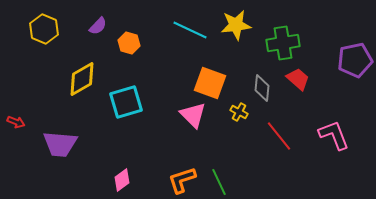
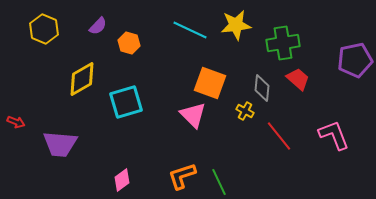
yellow cross: moved 6 px right, 1 px up
orange L-shape: moved 4 px up
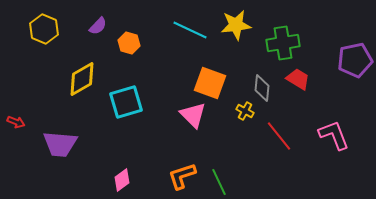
red trapezoid: rotated 10 degrees counterclockwise
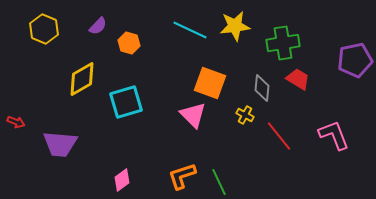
yellow star: moved 1 px left, 1 px down
yellow cross: moved 4 px down
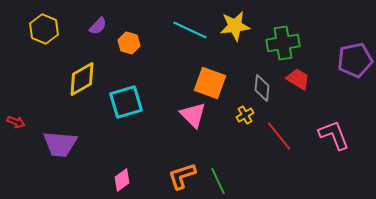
yellow cross: rotated 30 degrees clockwise
green line: moved 1 px left, 1 px up
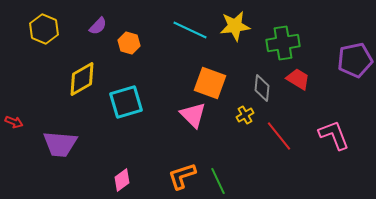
red arrow: moved 2 px left
